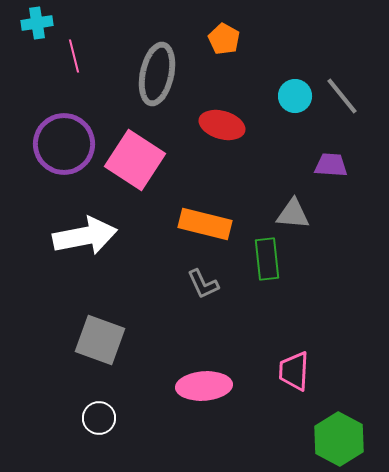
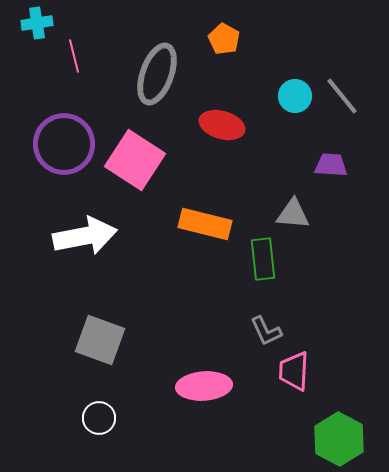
gray ellipse: rotated 8 degrees clockwise
green rectangle: moved 4 px left
gray L-shape: moved 63 px right, 47 px down
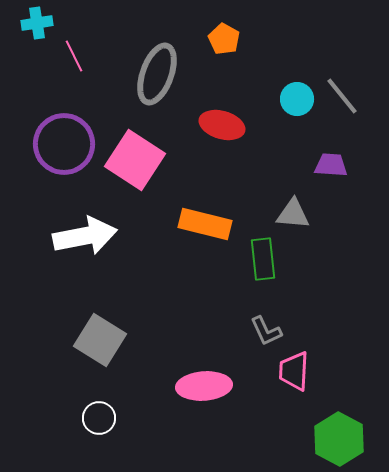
pink line: rotated 12 degrees counterclockwise
cyan circle: moved 2 px right, 3 px down
gray square: rotated 12 degrees clockwise
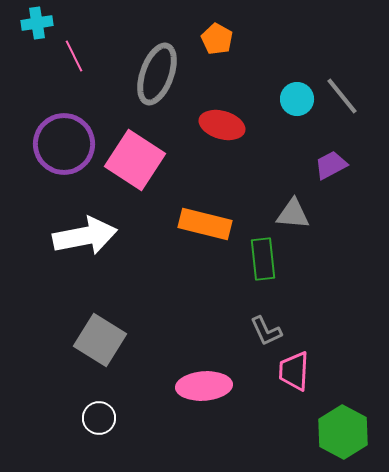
orange pentagon: moved 7 px left
purple trapezoid: rotated 32 degrees counterclockwise
green hexagon: moved 4 px right, 7 px up
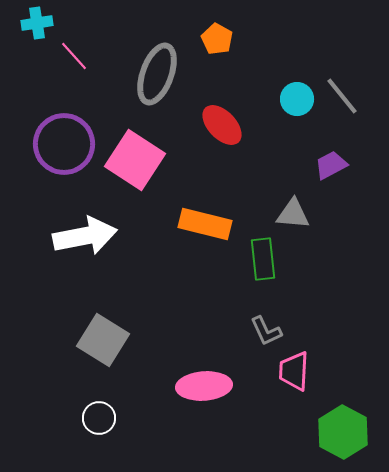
pink line: rotated 16 degrees counterclockwise
red ellipse: rotated 30 degrees clockwise
gray square: moved 3 px right
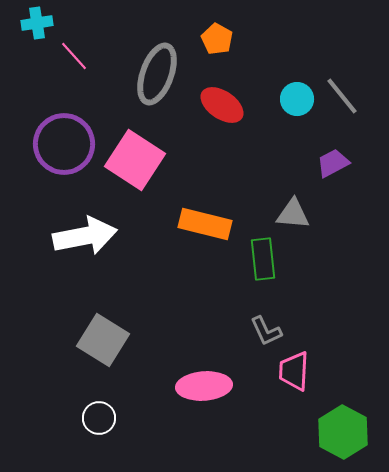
red ellipse: moved 20 px up; rotated 12 degrees counterclockwise
purple trapezoid: moved 2 px right, 2 px up
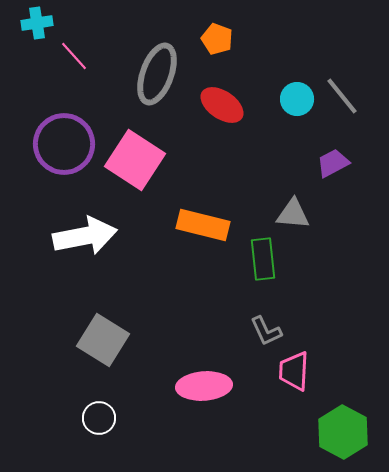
orange pentagon: rotated 8 degrees counterclockwise
orange rectangle: moved 2 px left, 1 px down
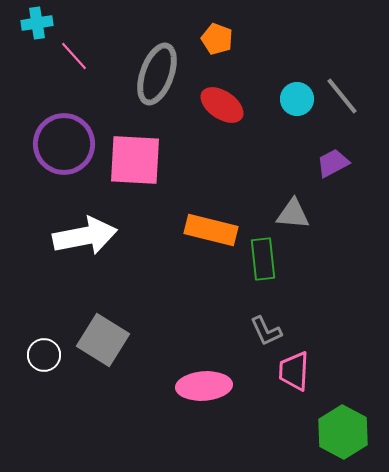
pink square: rotated 30 degrees counterclockwise
orange rectangle: moved 8 px right, 5 px down
white circle: moved 55 px left, 63 px up
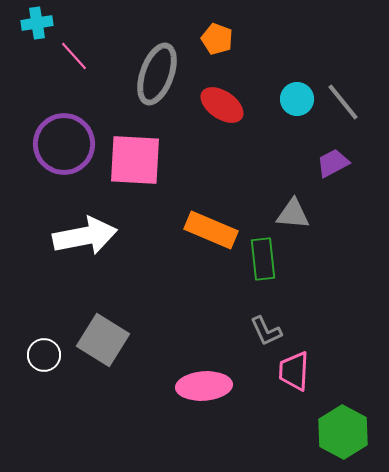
gray line: moved 1 px right, 6 px down
orange rectangle: rotated 9 degrees clockwise
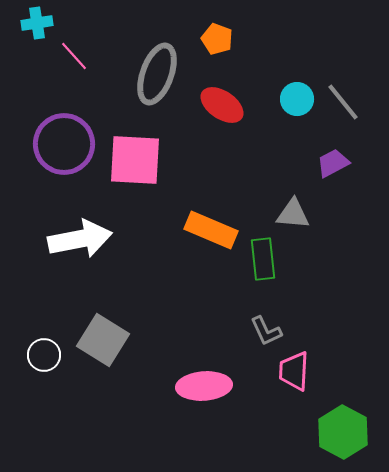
white arrow: moved 5 px left, 3 px down
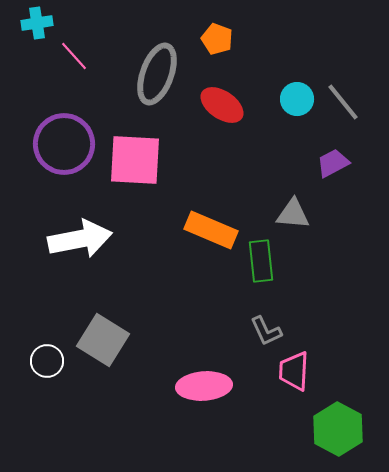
green rectangle: moved 2 px left, 2 px down
white circle: moved 3 px right, 6 px down
green hexagon: moved 5 px left, 3 px up
